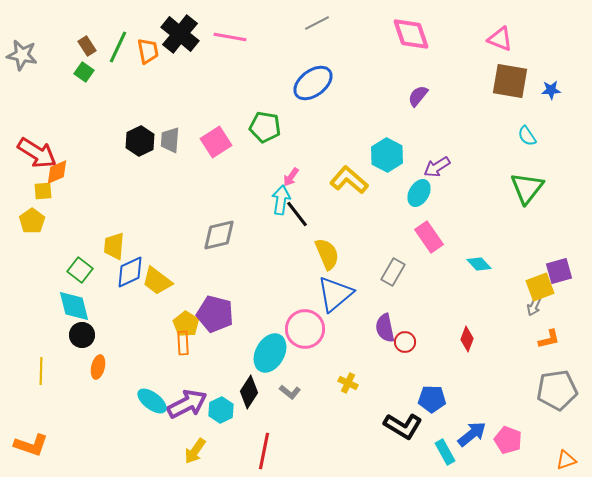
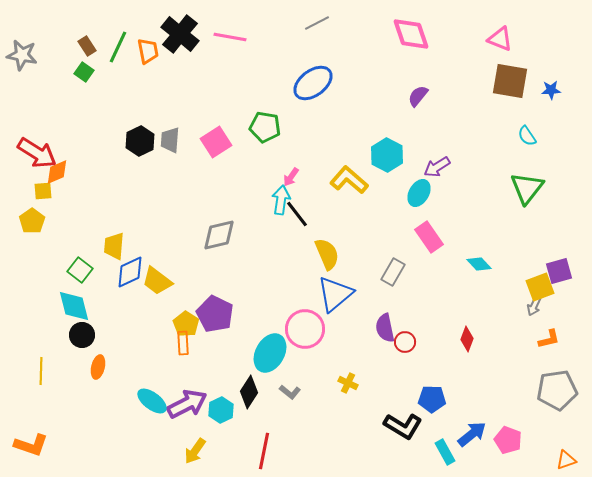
purple pentagon at (215, 314): rotated 12 degrees clockwise
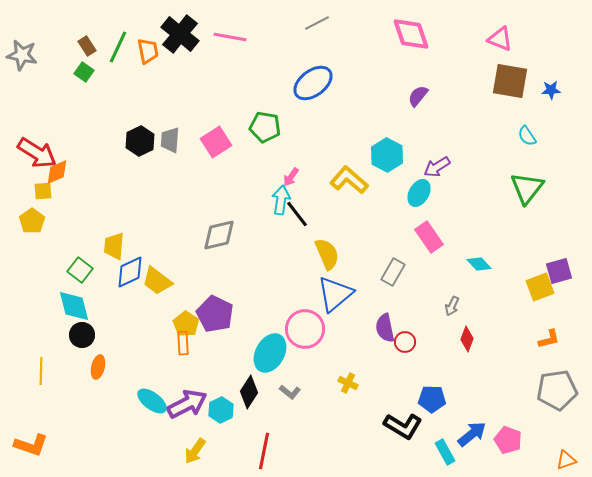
gray arrow at (534, 306): moved 82 px left
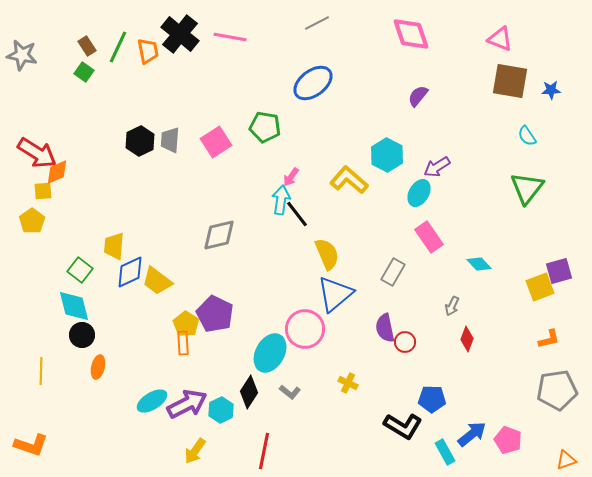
cyan ellipse at (152, 401): rotated 68 degrees counterclockwise
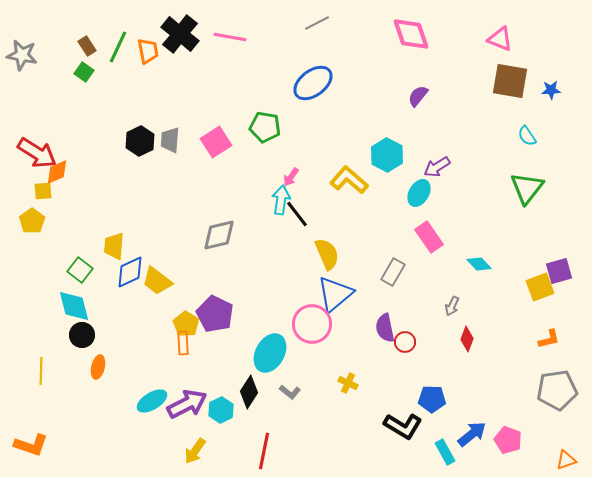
pink circle at (305, 329): moved 7 px right, 5 px up
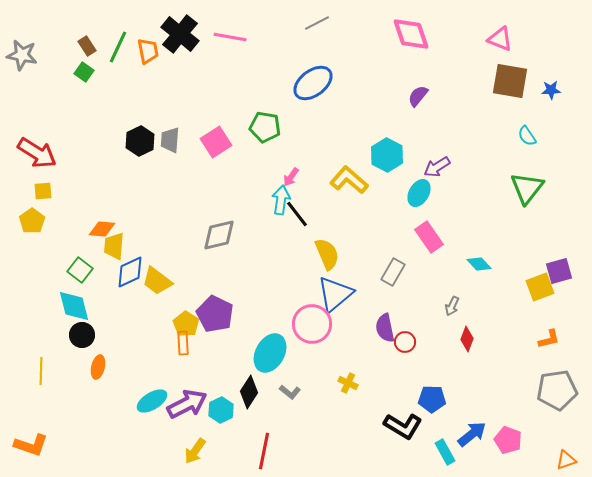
orange diamond at (57, 172): moved 45 px right, 57 px down; rotated 28 degrees clockwise
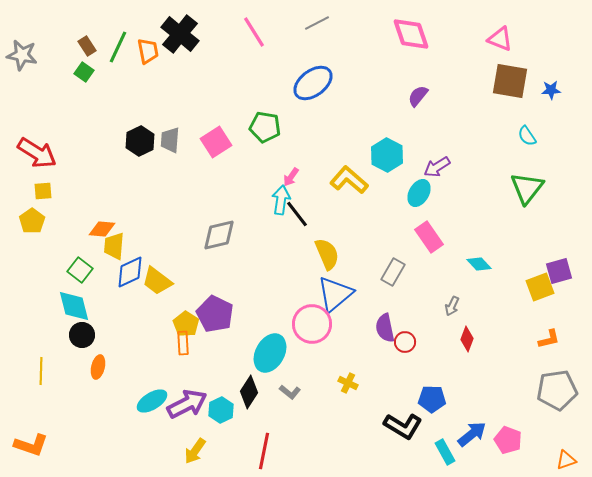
pink line at (230, 37): moved 24 px right, 5 px up; rotated 48 degrees clockwise
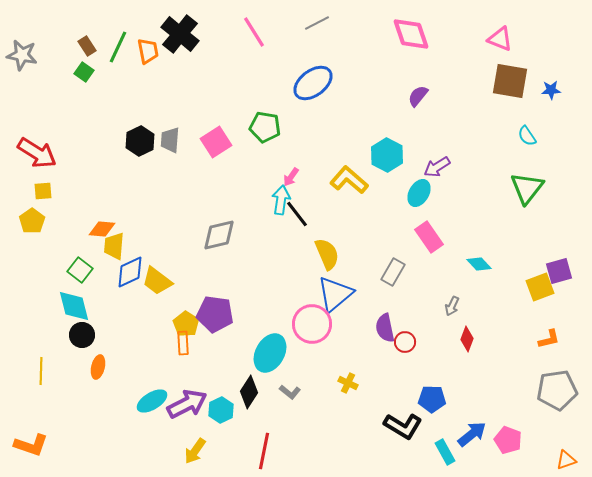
purple pentagon at (215, 314): rotated 18 degrees counterclockwise
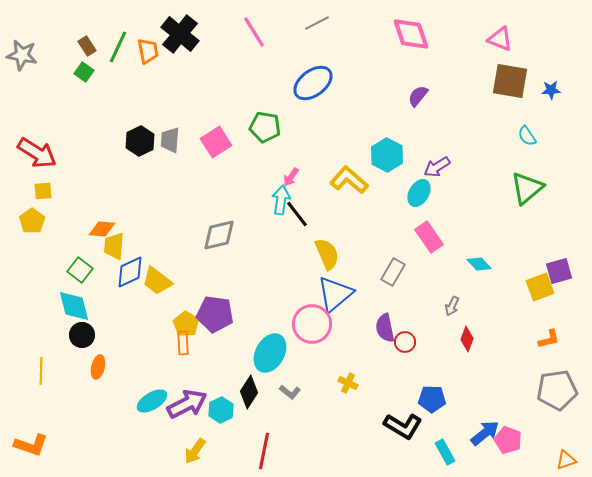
green triangle at (527, 188): rotated 12 degrees clockwise
blue arrow at (472, 434): moved 13 px right, 1 px up
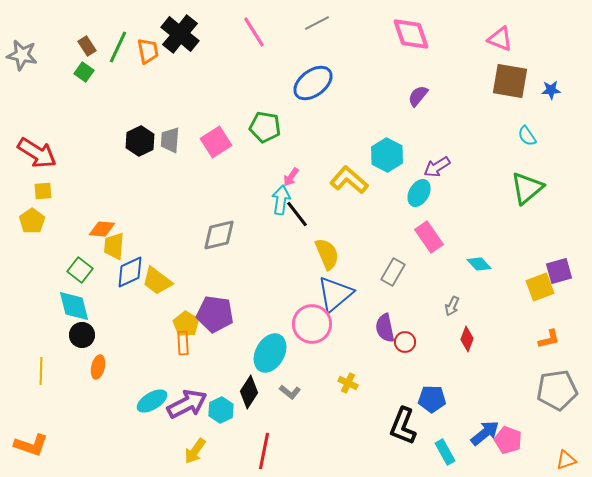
black L-shape at (403, 426): rotated 81 degrees clockwise
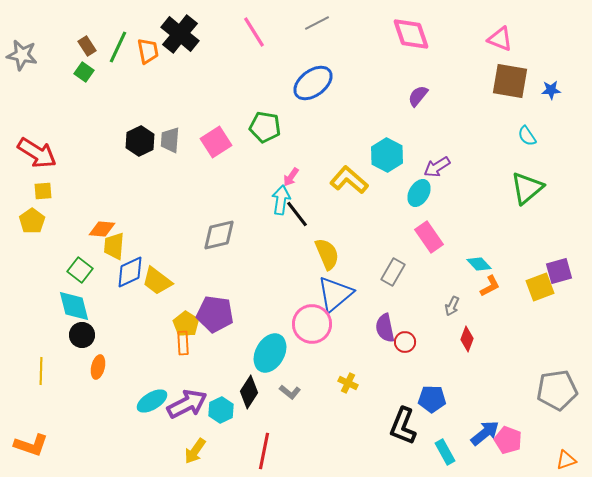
orange L-shape at (549, 339): moved 59 px left, 53 px up; rotated 15 degrees counterclockwise
